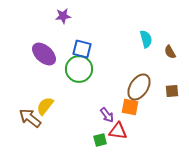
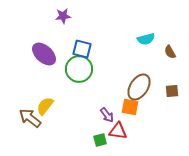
cyan semicircle: rotated 90 degrees clockwise
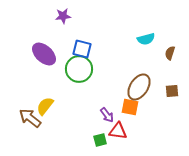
brown semicircle: moved 1 px down; rotated 48 degrees clockwise
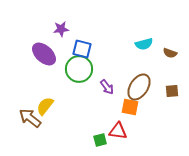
purple star: moved 2 px left, 13 px down
cyan semicircle: moved 2 px left, 5 px down
brown semicircle: rotated 88 degrees counterclockwise
purple arrow: moved 28 px up
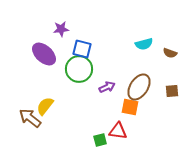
purple arrow: rotated 77 degrees counterclockwise
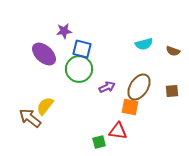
purple star: moved 3 px right, 2 px down
brown semicircle: moved 3 px right, 2 px up
green square: moved 1 px left, 2 px down
